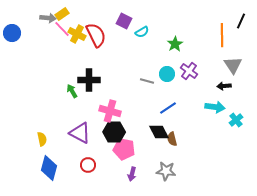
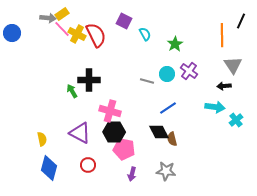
cyan semicircle: moved 3 px right, 2 px down; rotated 88 degrees counterclockwise
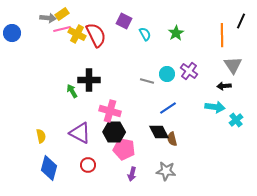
pink line: rotated 60 degrees counterclockwise
green star: moved 1 px right, 11 px up
yellow semicircle: moved 1 px left, 3 px up
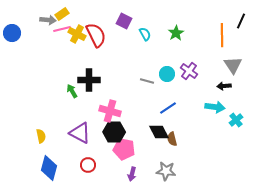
gray arrow: moved 2 px down
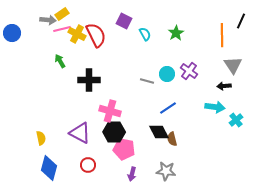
green arrow: moved 12 px left, 30 px up
yellow semicircle: moved 2 px down
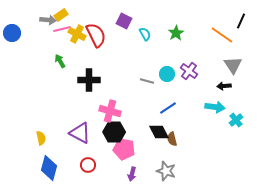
yellow rectangle: moved 1 px left, 1 px down
orange line: rotated 55 degrees counterclockwise
gray star: rotated 12 degrees clockwise
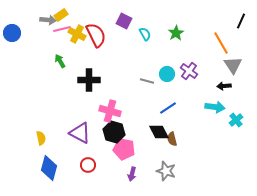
orange line: moved 1 px left, 8 px down; rotated 25 degrees clockwise
black hexagon: rotated 15 degrees clockwise
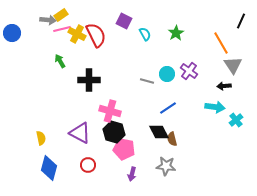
gray star: moved 5 px up; rotated 12 degrees counterclockwise
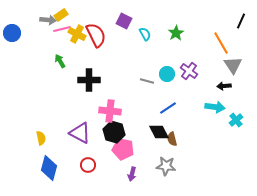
pink cross: rotated 10 degrees counterclockwise
pink pentagon: moved 1 px left
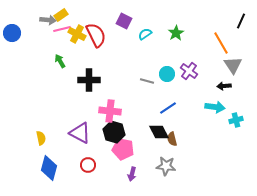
cyan semicircle: rotated 96 degrees counterclockwise
cyan cross: rotated 24 degrees clockwise
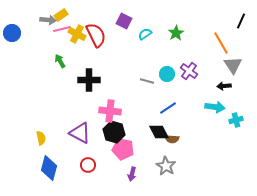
brown semicircle: rotated 72 degrees counterclockwise
gray star: rotated 24 degrees clockwise
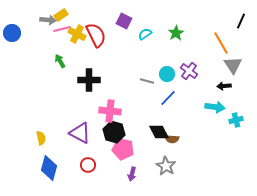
blue line: moved 10 px up; rotated 12 degrees counterclockwise
